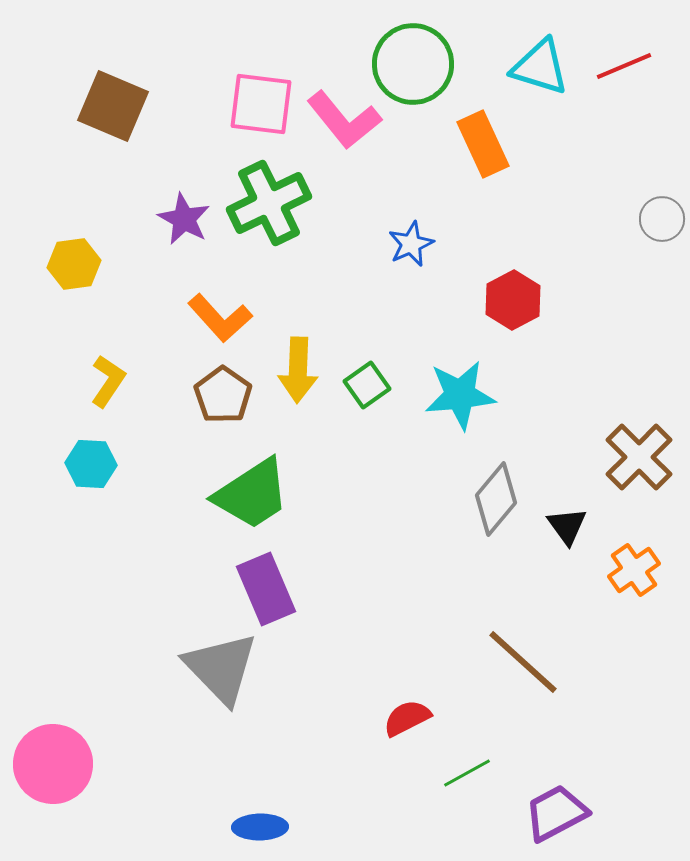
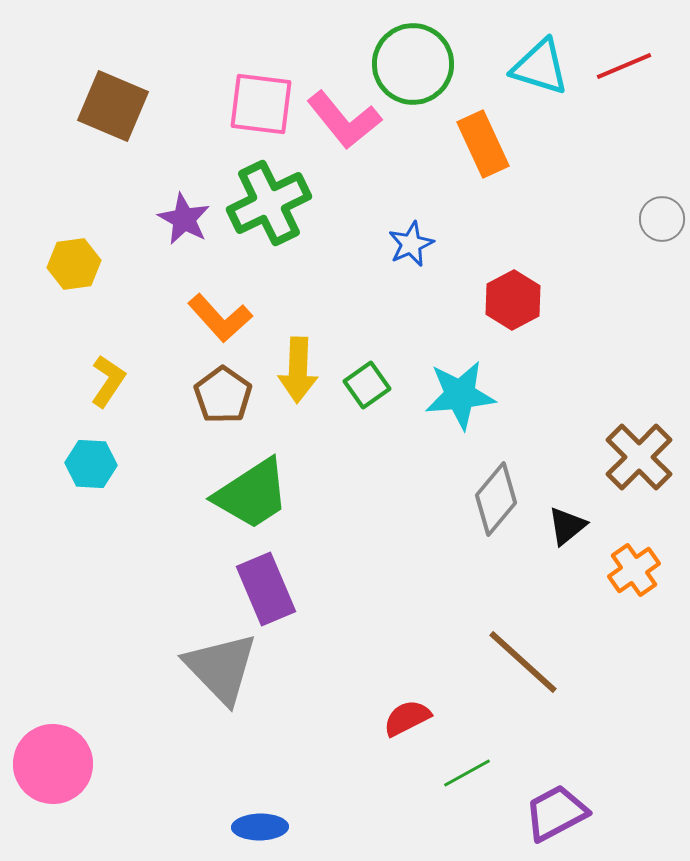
black triangle: rotated 27 degrees clockwise
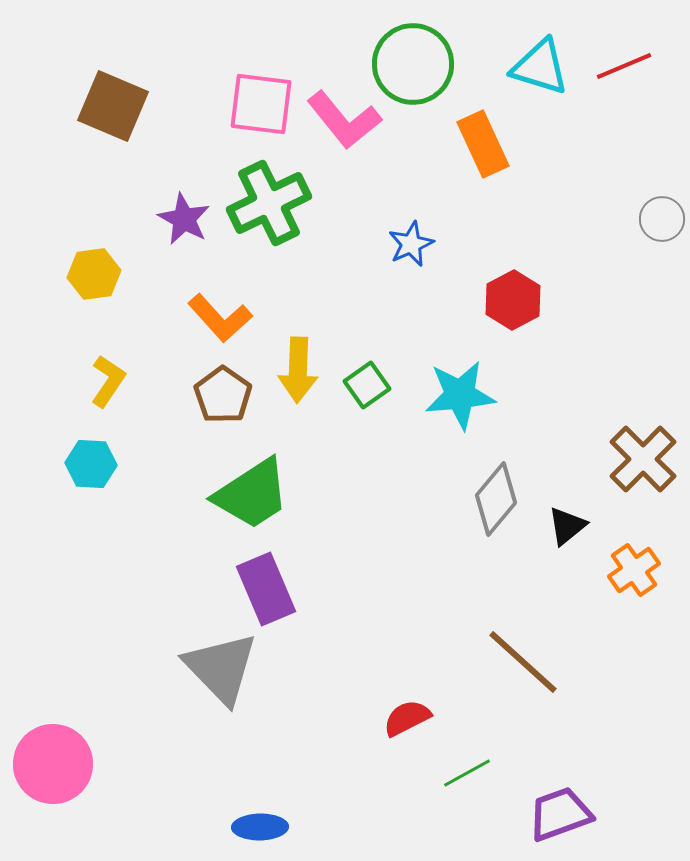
yellow hexagon: moved 20 px right, 10 px down
brown cross: moved 4 px right, 2 px down
purple trapezoid: moved 4 px right, 1 px down; rotated 8 degrees clockwise
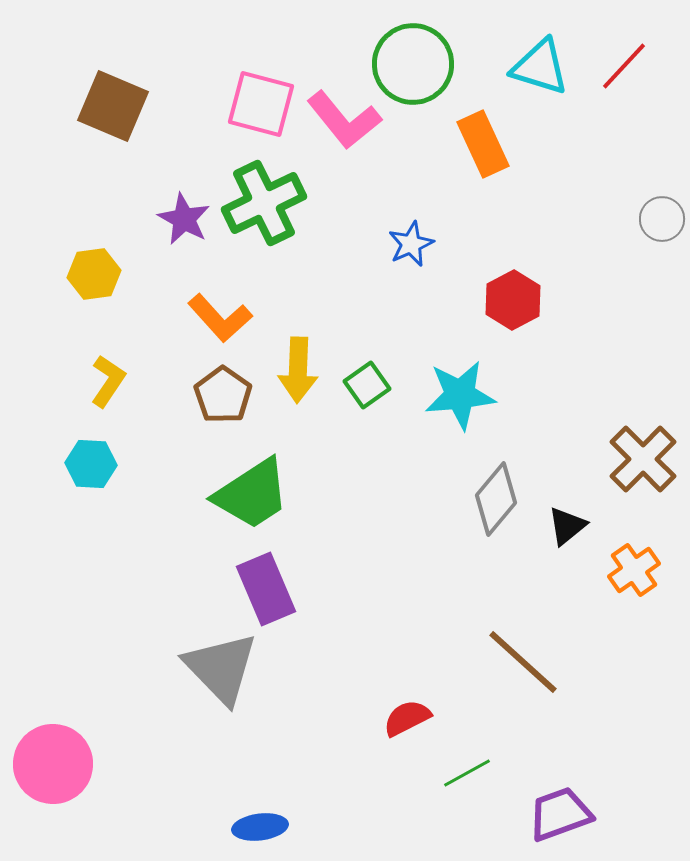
red line: rotated 24 degrees counterclockwise
pink square: rotated 8 degrees clockwise
green cross: moved 5 px left
blue ellipse: rotated 6 degrees counterclockwise
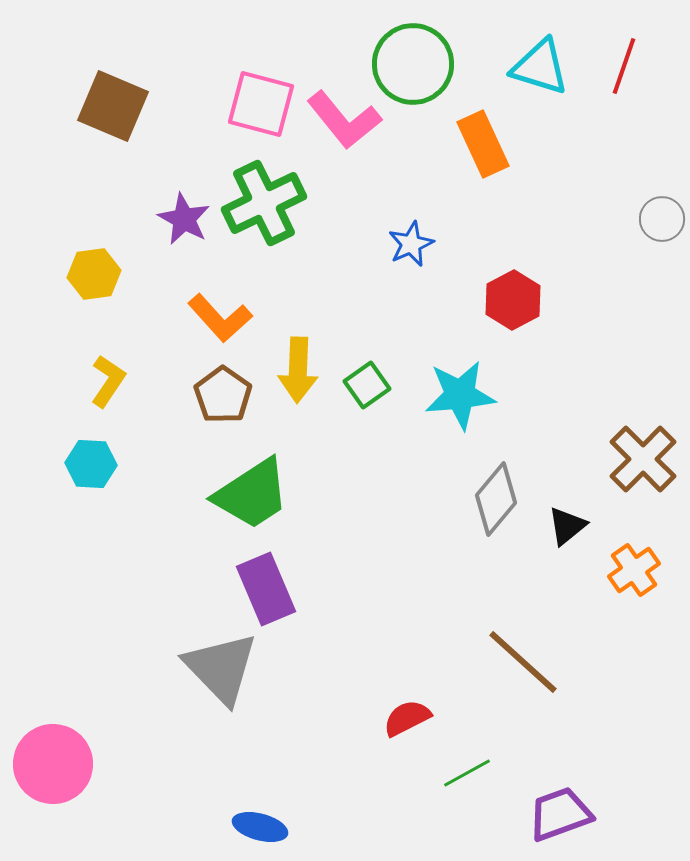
red line: rotated 24 degrees counterclockwise
blue ellipse: rotated 22 degrees clockwise
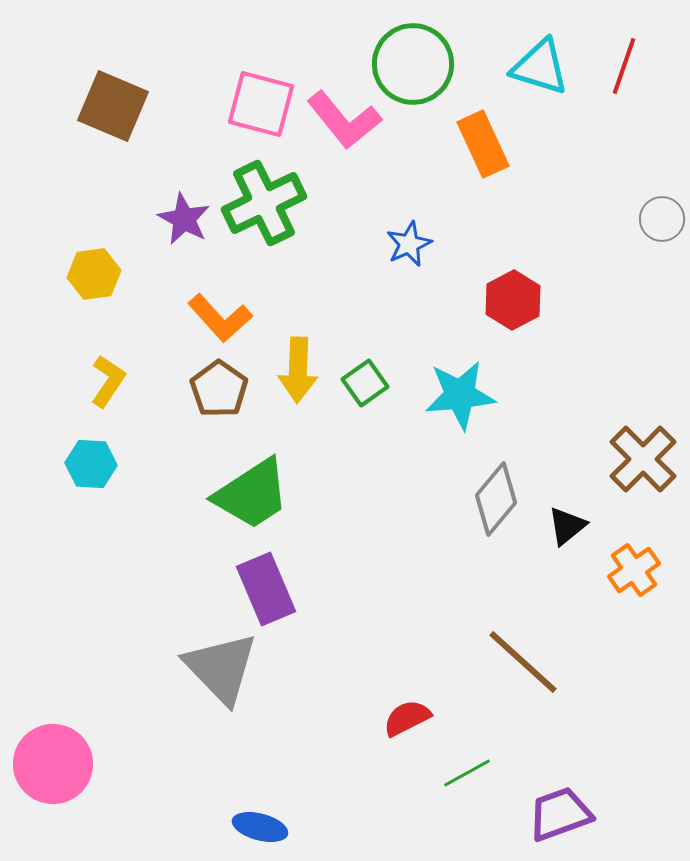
blue star: moved 2 px left
green square: moved 2 px left, 2 px up
brown pentagon: moved 4 px left, 6 px up
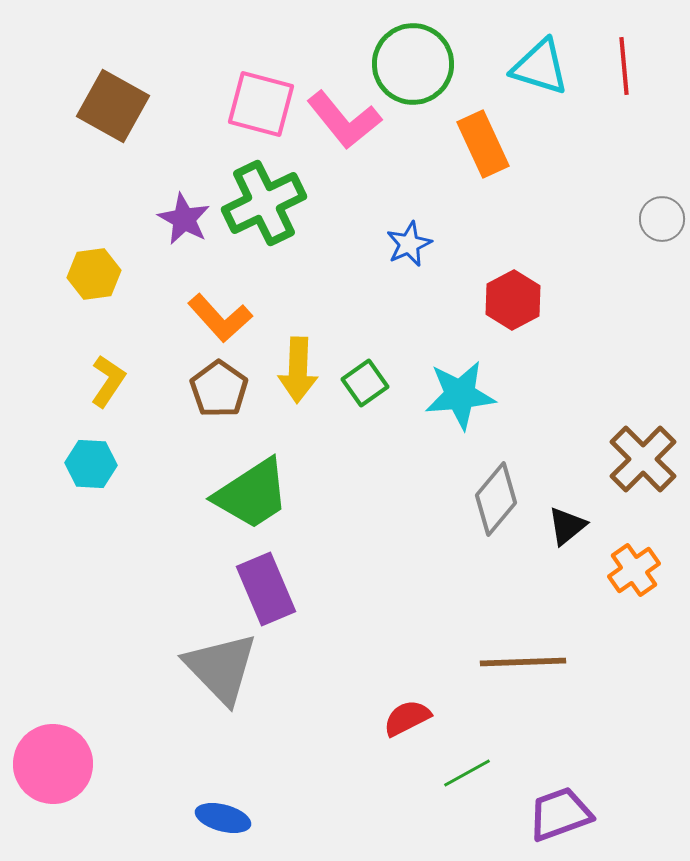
red line: rotated 24 degrees counterclockwise
brown square: rotated 6 degrees clockwise
brown line: rotated 44 degrees counterclockwise
blue ellipse: moved 37 px left, 9 px up
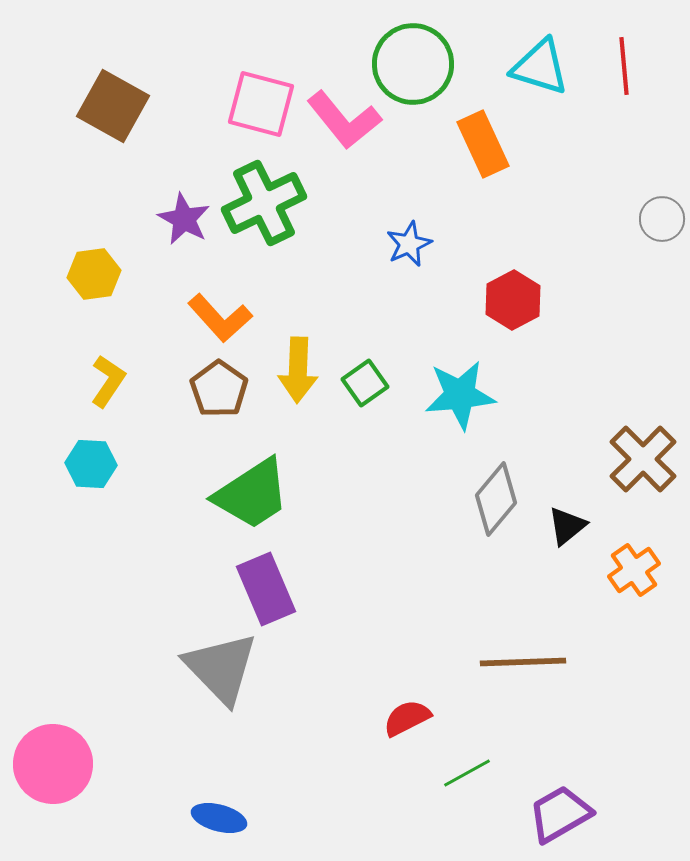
purple trapezoid: rotated 10 degrees counterclockwise
blue ellipse: moved 4 px left
